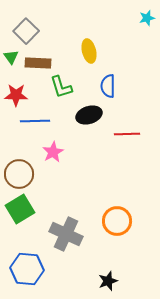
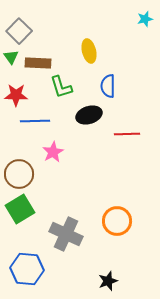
cyan star: moved 2 px left, 1 px down
gray square: moved 7 px left
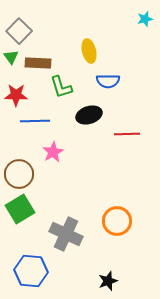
blue semicircle: moved 5 px up; rotated 90 degrees counterclockwise
blue hexagon: moved 4 px right, 2 px down
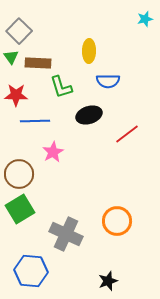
yellow ellipse: rotated 15 degrees clockwise
red line: rotated 35 degrees counterclockwise
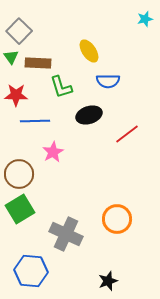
yellow ellipse: rotated 35 degrees counterclockwise
orange circle: moved 2 px up
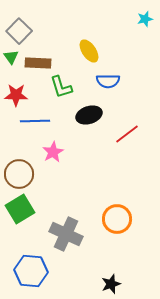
black star: moved 3 px right, 3 px down
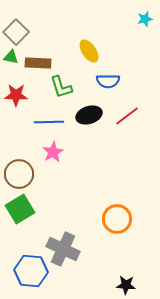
gray square: moved 3 px left, 1 px down
green triangle: rotated 42 degrees counterclockwise
blue line: moved 14 px right, 1 px down
red line: moved 18 px up
gray cross: moved 3 px left, 15 px down
black star: moved 15 px right, 1 px down; rotated 24 degrees clockwise
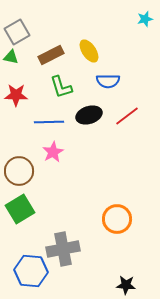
gray square: moved 1 px right; rotated 15 degrees clockwise
brown rectangle: moved 13 px right, 8 px up; rotated 30 degrees counterclockwise
brown circle: moved 3 px up
gray cross: rotated 36 degrees counterclockwise
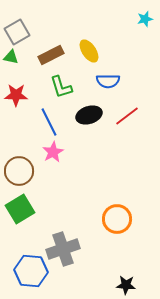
blue line: rotated 64 degrees clockwise
gray cross: rotated 8 degrees counterclockwise
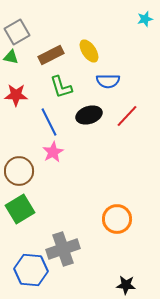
red line: rotated 10 degrees counterclockwise
blue hexagon: moved 1 px up
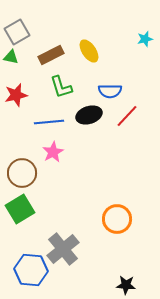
cyan star: moved 20 px down
blue semicircle: moved 2 px right, 10 px down
red star: rotated 15 degrees counterclockwise
blue line: rotated 68 degrees counterclockwise
brown circle: moved 3 px right, 2 px down
gray cross: rotated 20 degrees counterclockwise
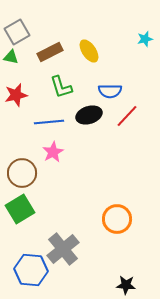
brown rectangle: moved 1 px left, 3 px up
